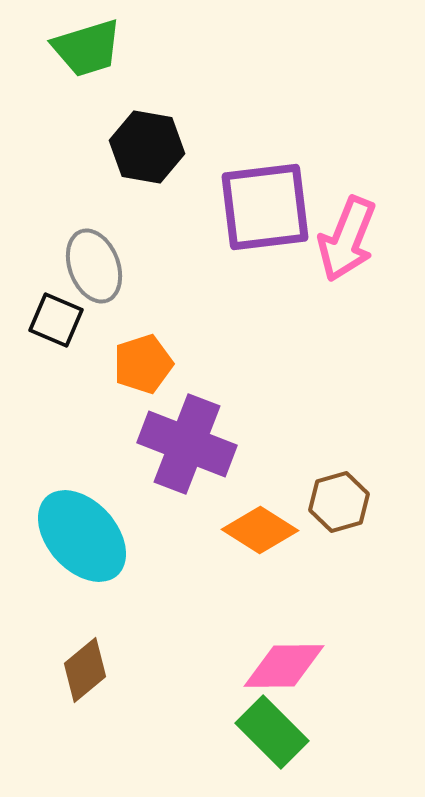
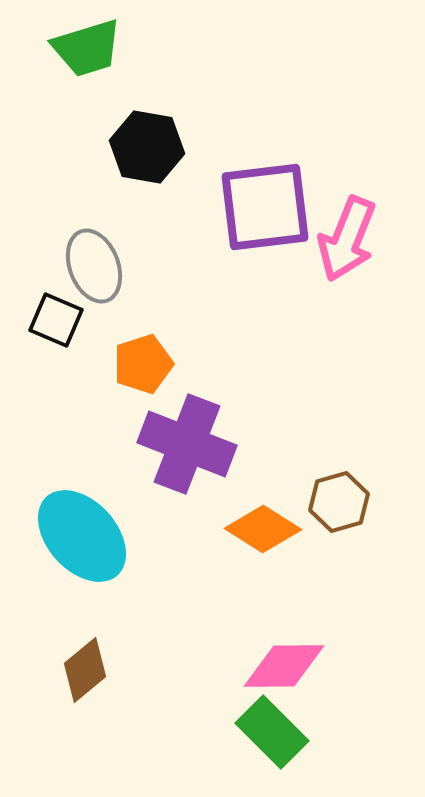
orange diamond: moved 3 px right, 1 px up
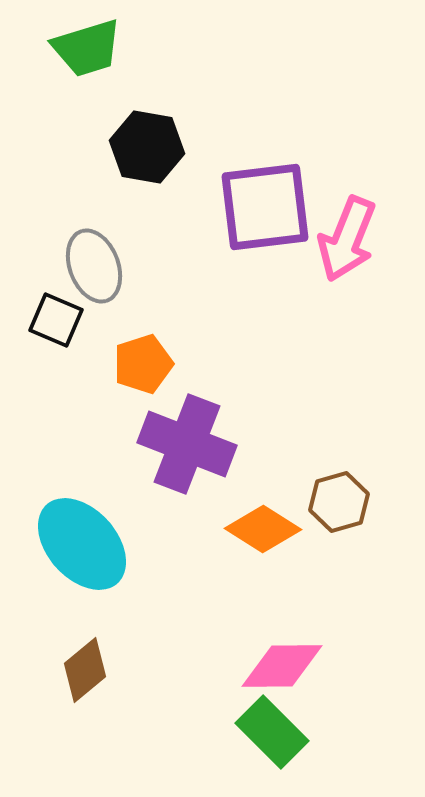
cyan ellipse: moved 8 px down
pink diamond: moved 2 px left
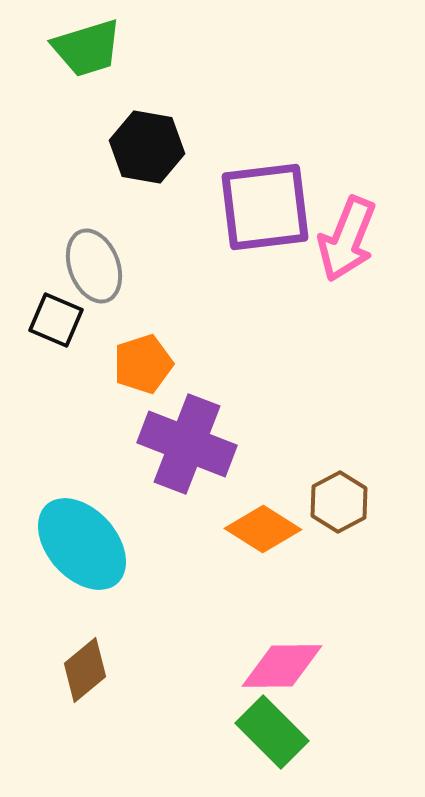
brown hexagon: rotated 12 degrees counterclockwise
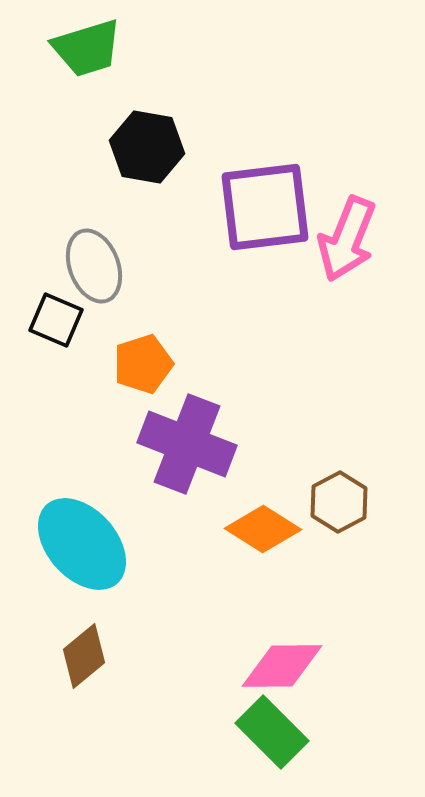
brown diamond: moved 1 px left, 14 px up
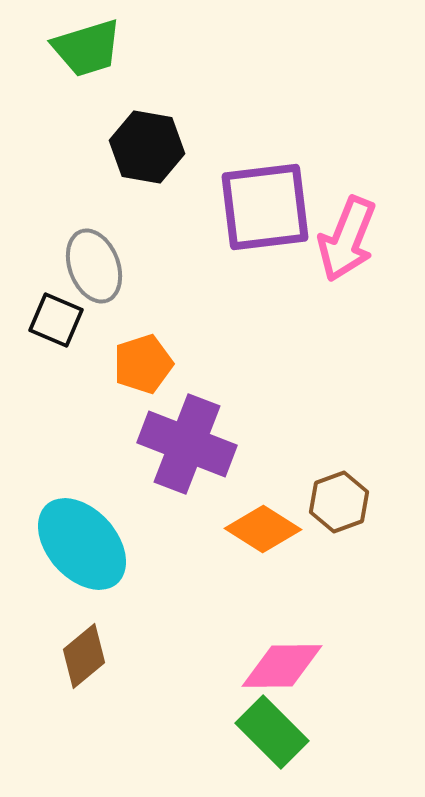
brown hexagon: rotated 8 degrees clockwise
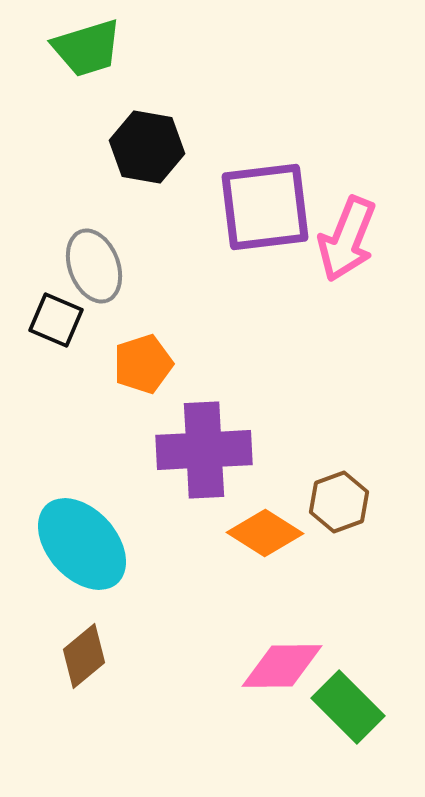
purple cross: moved 17 px right, 6 px down; rotated 24 degrees counterclockwise
orange diamond: moved 2 px right, 4 px down
green rectangle: moved 76 px right, 25 px up
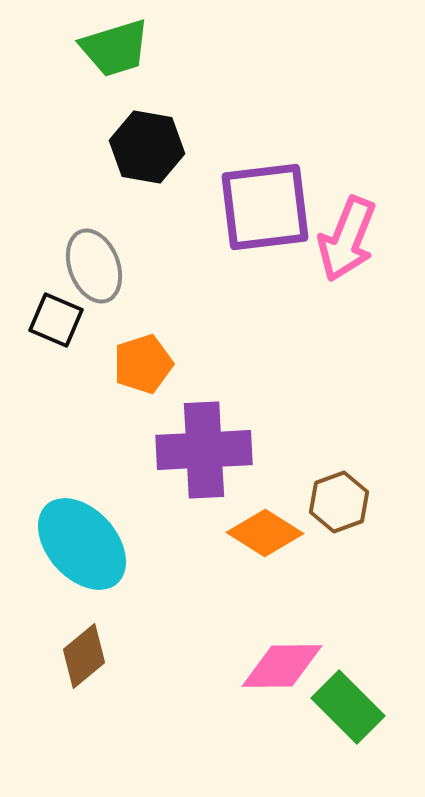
green trapezoid: moved 28 px right
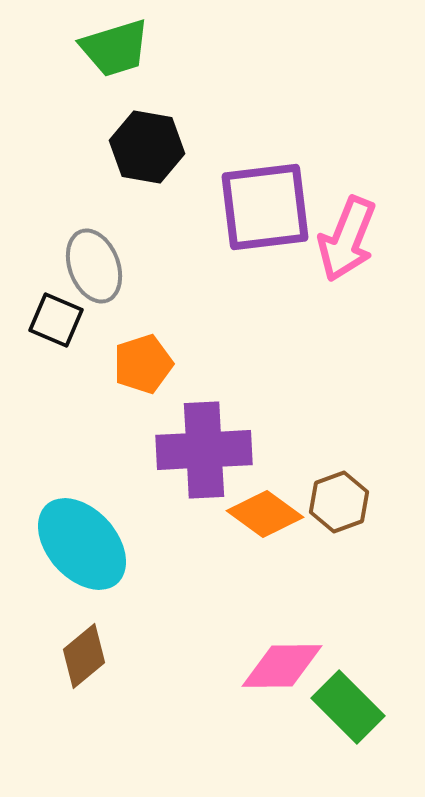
orange diamond: moved 19 px up; rotated 4 degrees clockwise
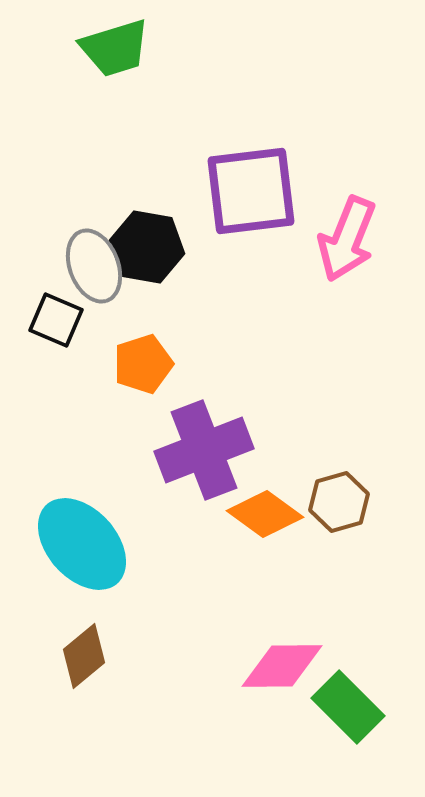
black hexagon: moved 100 px down
purple square: moved 14 px left, 16 px up
purple cross: rotated 18 degrees counterclockwise
brown hexagon: rotated 4 degrees clockwise
